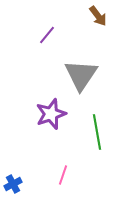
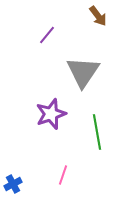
gray triangle: moved 2 px right, 3 px up
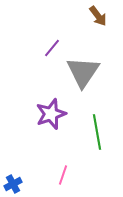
purple line: moved 5 px right, 13 px down
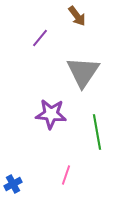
brown arrow: moved 21 px left
purple line: moved 12 px left, 10 px up
purple star: rotated 24 degrees clockwise
pink line: moved 3 px right
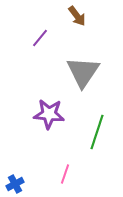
purple star: moved 2 px left
green line: rotated 28 degrees clockwise
pink line: moved 1 px left, 1 px up
blue cross: moved 2 px right
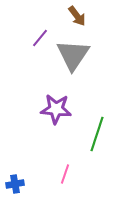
gray triangle: moved 10 px left, 17 px up
purple star: moved 7 px right, 5 px up
green line: moved 2 px down
blue cross: rotated 18 degrees clockwise
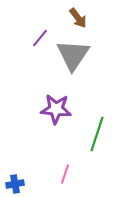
brown arrow: moved 1 px right, 2 px down
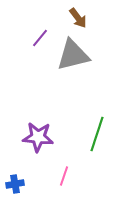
gray triangle: rotated 42 degrees clockwise
purple star: moved 18 px left, 28 px down
pink line: moved 1 px left, 2 px down
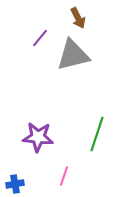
brown arrow: rotated 10 degrees clockwise
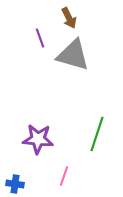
brown arrow: moved 9 px left
purple line: rotated 60 degrees counterclockwise
gray triangle: rotated 30 degrees clockwise
purple star: moved 2 px down
blue cross: rotated 18 degrees clockwise
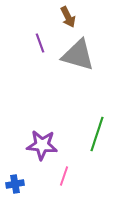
brown arrow: moved 1 px left, 1 px up
purple line: moved 5 px down
gray triangle: moved 5 px right
purple star: moved 4 px right, 6 px down
blue cross: rotated 18 degrees counterclockwise
